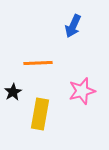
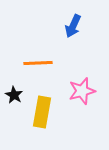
black star: moved 1 px right, 3 px down; rotated 12 degrees counterclockwise
yellow rectangle: moved 2 px right, 2 px up
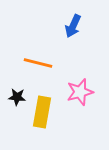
orange line: rotated 16 degrees clockwise
pink star: moved 2 px left, 1 px down
black star: moved 3 px right, 2 px down; rotated 24 degrees counterclockwise
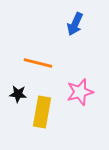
blue arrow: moved 2 px right, 2 px up
black star: moved 1 px right, 3 px up
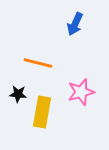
pink star: moved 1 px right
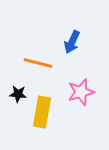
blue arrow: moved 3 px left, 18 px down
